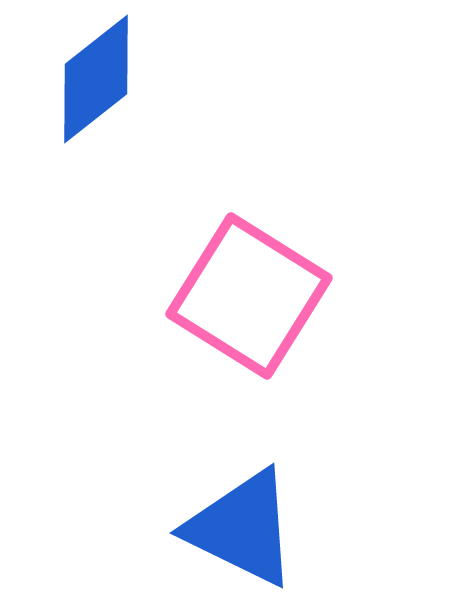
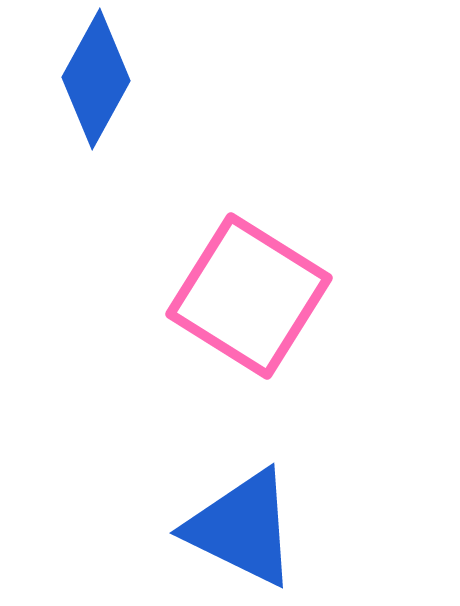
blue diamond: rotated 23 degrees counterclockwise
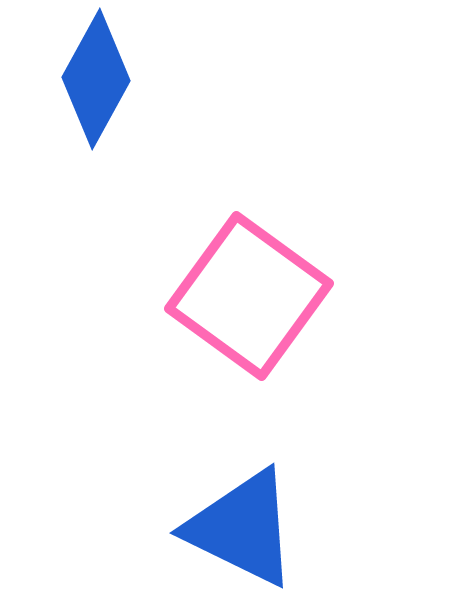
pink square: rotated 4 degrees clockwise
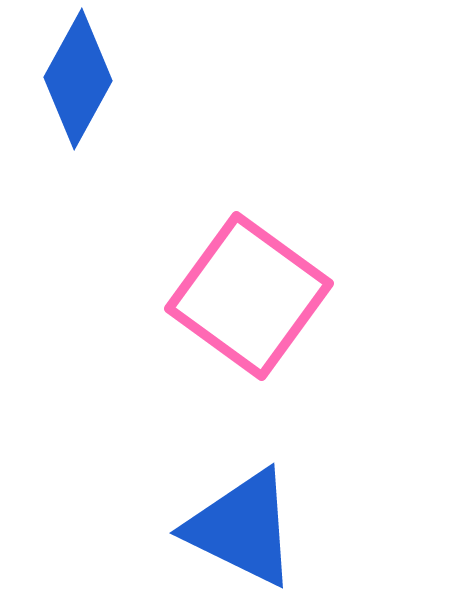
blue diamond: moved 18 px left
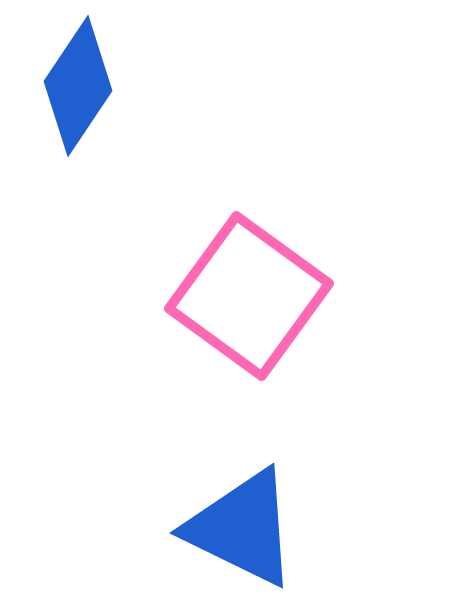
blue diamond: moved 7 px down; rotated 5 degrees clockwise
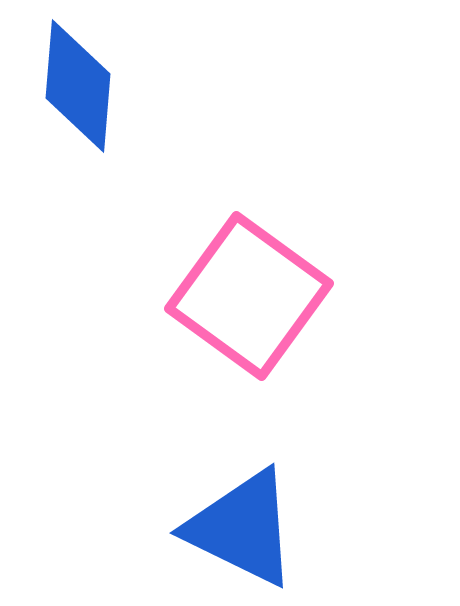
blue diamond: rotated 29 degrees counterclockwise
